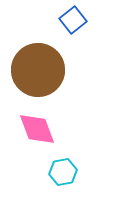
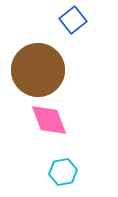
pink diamond: moved 12 px right, 9 px up
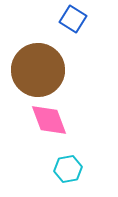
blue square: moved 1 px up; rotated 20 degrees counterclockwise
cyan hexagon: moved 5 px right, 3 px up
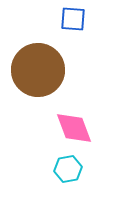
blue square: rotated 28 degrees counterclockwise
pink diamond: moved 25 px right, 8 px down
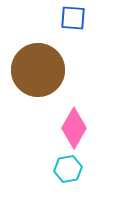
blue square: moved 1 px up
pink diamond: rotated 51 degrees clockwise
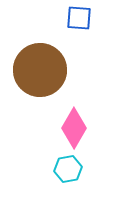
blue square: moved 6 px right
brown circle: moved 2 px right
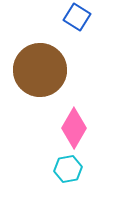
blue square: moved 2 px left, 1 px up; rotated 28 degrees clockwise
